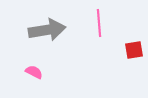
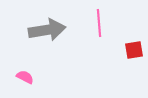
pink semicircle: moved 9 px left, 5 px down
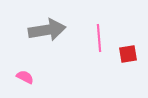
pink line: moved 15 px down
red square: moved 6 px left, 4 px down
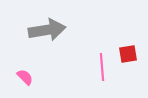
pink line: moved 3 px right, 29 px down
pink semicircle: rotated 18 degrees clockwise
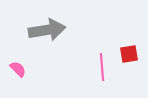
red square: moved 1 px right
pink semicircle: moved 7 px left, 8 px up
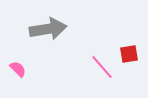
gray arrow: moved 1 px right, 1 px up
pink line: rotated 36 degrees counterclockwise
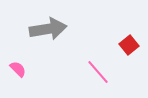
red square: moved 9 px up; rotated 30 degrees counterclockwise
pink line: moved 4 px left, 5 px down
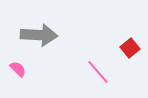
gray arrow: moved 9 px left, 6 px down; rotated 12 degrees clockwise
red square: moved 1 px right, 3 px down
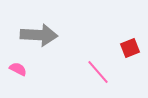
red square: rotated 18 degrees clockwise
pink semicircle: rotated 18 degrees counterclockwise
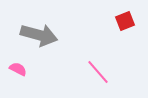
gray arrow: rotated 12 degrees clockwise
red square: moved 5 px left, 27 px up
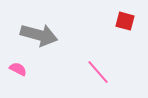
red square: rotated 36 degrees clockwise
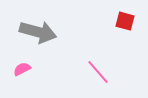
gray arrow: moved 1 px left, 3 px up
pink semicircle: moved 4 px right; rotated 54 degrees counterclockwise
